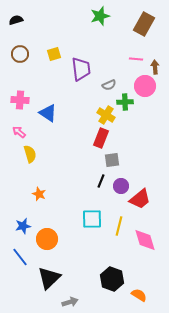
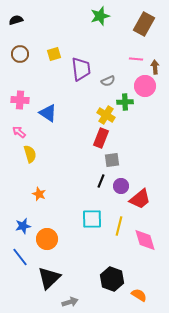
gray semicircle: moved 1 px left, 4 px up
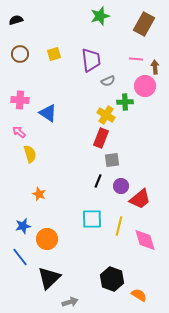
purple trapezoid: moved 10 px right, 9 px up
black line: moved 3 px left
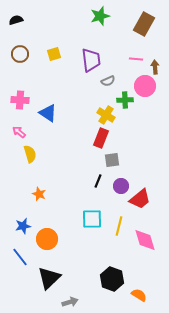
green cross: moved 2 px up
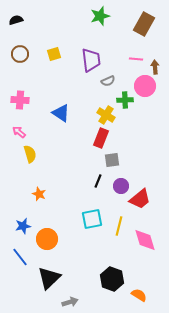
blue triangle: moved 13 px right
cyan square: rotated 10 degrees counterclockwise
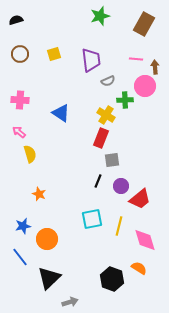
orange semicircle: moved 27 px up
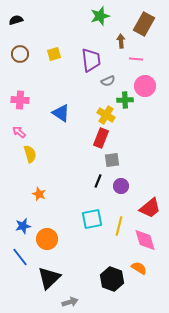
brown arrow: moved 34 px left, 26 px up
red trapezoid: moved 10 px right, 9 px down
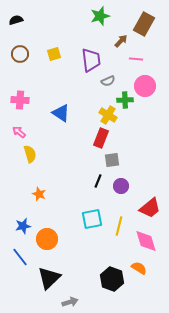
brown arrow: rotated 48 degrees clockwise
yellow cross: moved 2 px right
pink diamond: moved 1 px right, 1 px down
